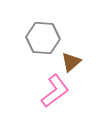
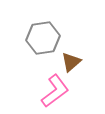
gray hexagon: rotated 12 degrees counterclockwise
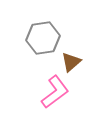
pink L-shape: moved 1 px down
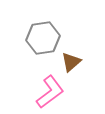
pink L-shape: moved 5 px left
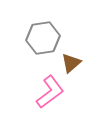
brown triangle: moved 1 px down
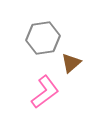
pink L-shape: moved 5 px left
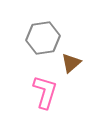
pink L-shape: rotated 36 degrees counterclockwise
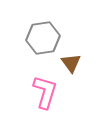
brown triangle: rotated 25 degrees counterclockwise
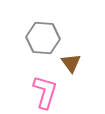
gray hexagon: rotated 12 degrees clockwise
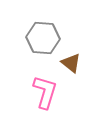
brown triangle: rotated 15 degrees counterclockwise
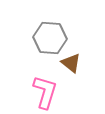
gray hexagon: moved 7 px right
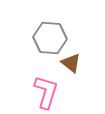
pink L-shape: moved 1 px right
